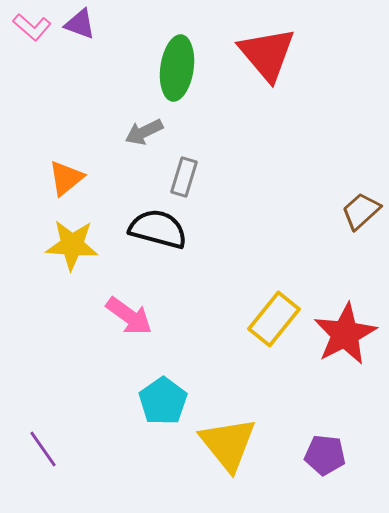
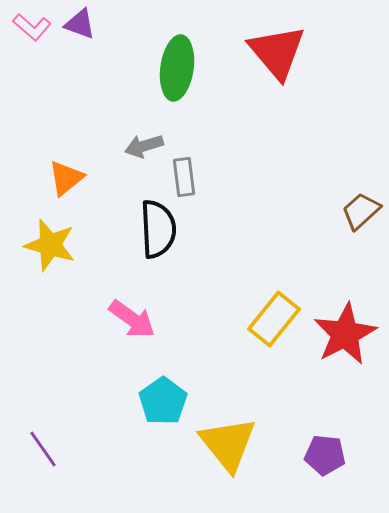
red triangle: moved 10 px right, 2 px up
gray arrow: moved 14 px down; rotated 9 degrees clockwise
gray rectangle: rotated 24 degrees counterclockwise
black semicircle: rotated 72 degrees clockwise
yellow star: moved 22 px left; rotated 12 degrees clockwise
pink arrow: moved 3 px right, 3 px down
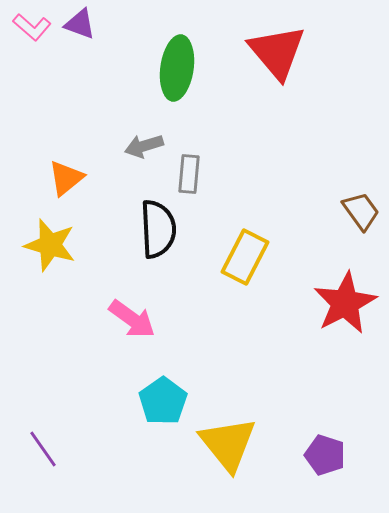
gray rectangle: moved 5 px right, 3 px up; rotated 12 degrees clockwise
brown trapezoid: rotated 96 degrees clockwise
yellow rectangle: moved 29 px left, 62 px up; rotated 12 degrees counterclockwise
red star: moved 31 px up
purple pentagon: rotated 12 degrees clockwise
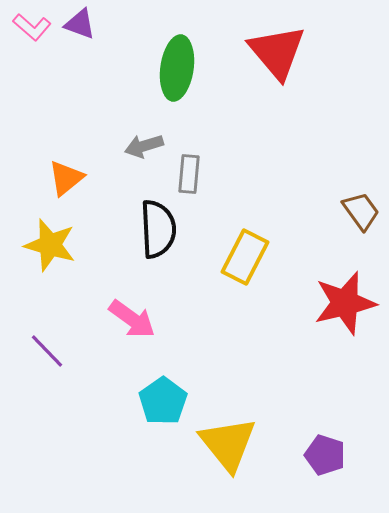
red star: rotated 14 degrees clockwise
purple line: moved 4 px right, 98 px up; rotated 9 degrees counterclockwise
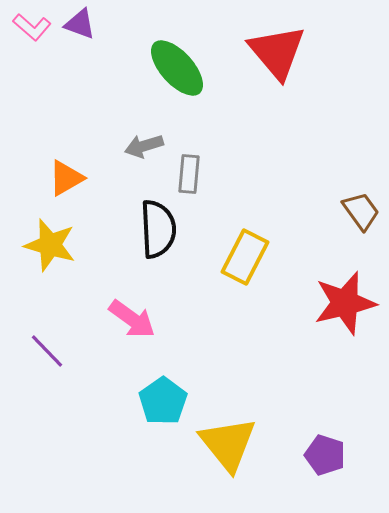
green ellipse: rotated 50 degrees counterclockwise
orange triangle: rotated 9 degrees clockwise
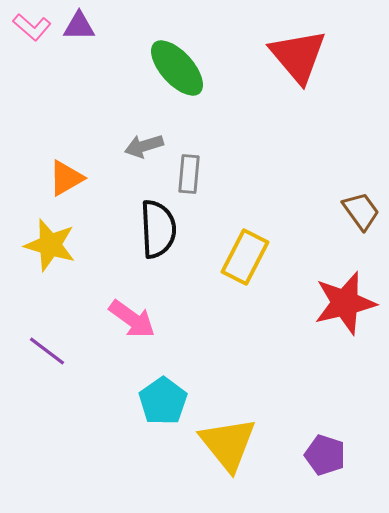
purple triangle: moved 1 px left, 2 px down; rotated 20 degrees counterclockwise
red triangle: moved 21 px right, 4 px down
purple line: rotated 9 degrees counterclockwise
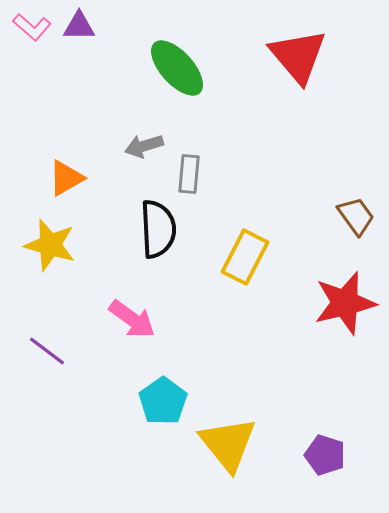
brown trapezoid: moved 5 px left, 5 px down
